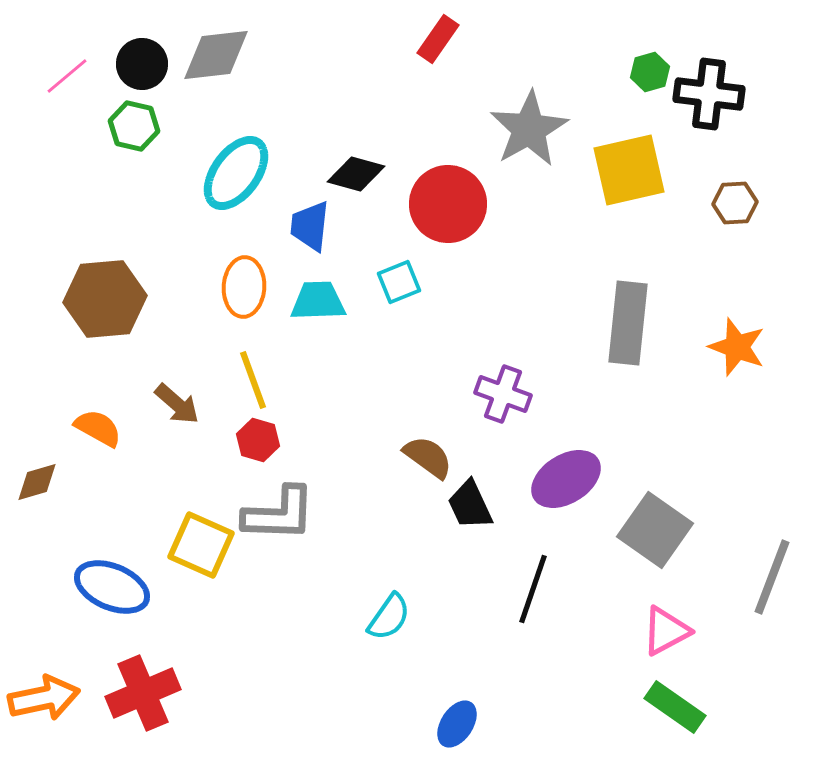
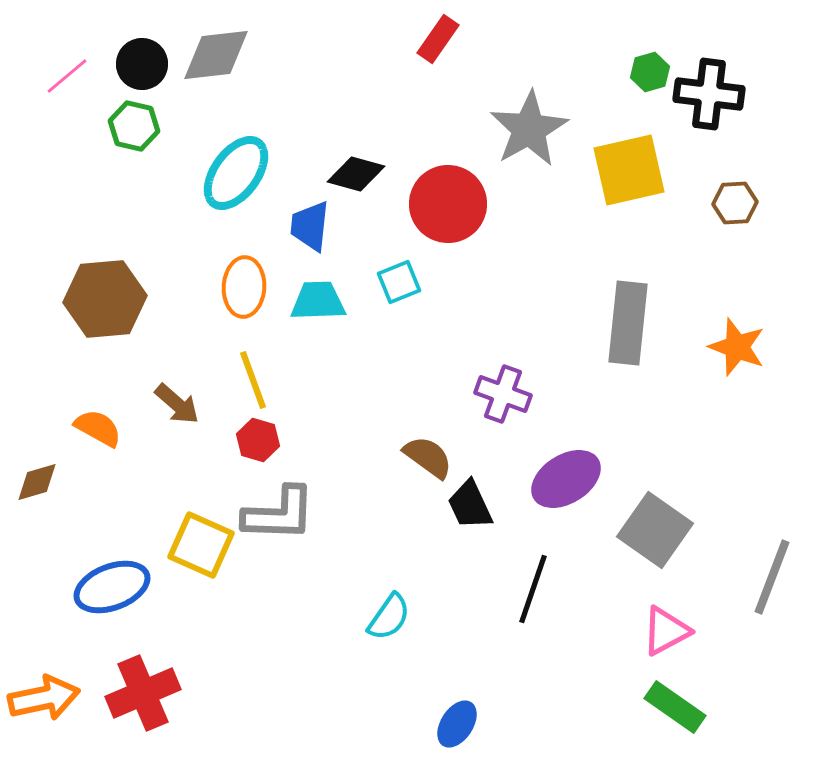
blue ellipse at (112, 587): rotated 44 degrees counterclockwise
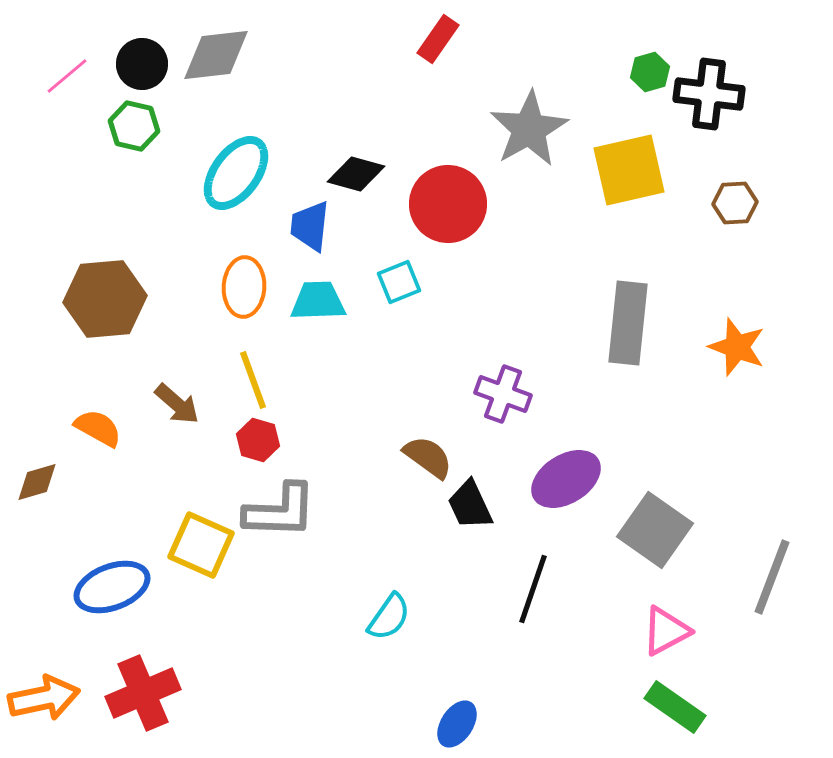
gray L-shape at (279, 514): moved 1 px right, 3 px up
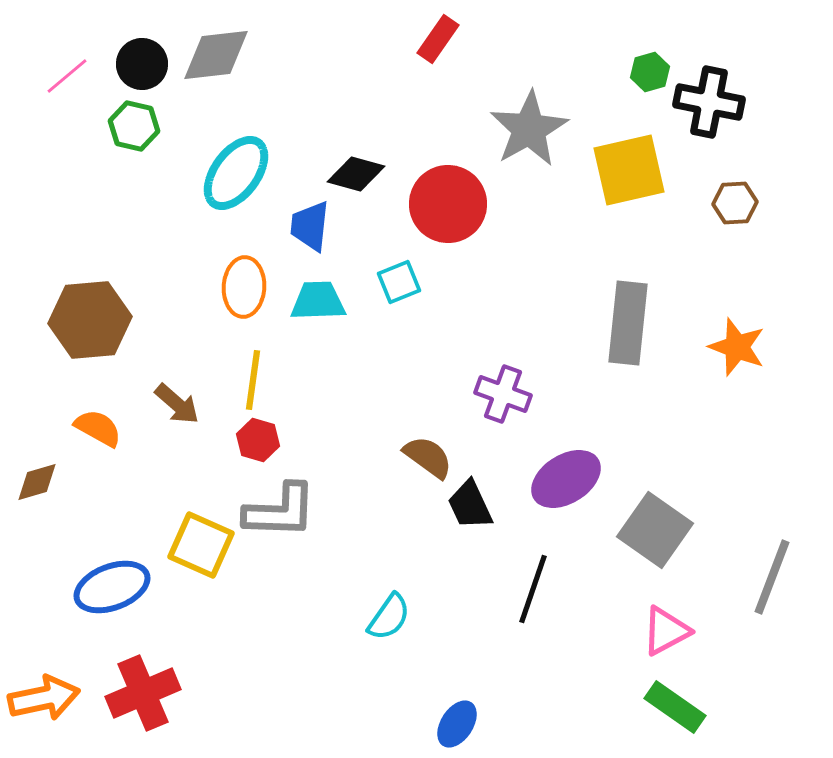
black cross at (709, 94): moved 8 px down; rotated 4 degrees clockwise
brown hexagon at (105, 299): moved 15 px left, 21 px down
yellow line at (253, 380): rotated 28 degrees clockwise
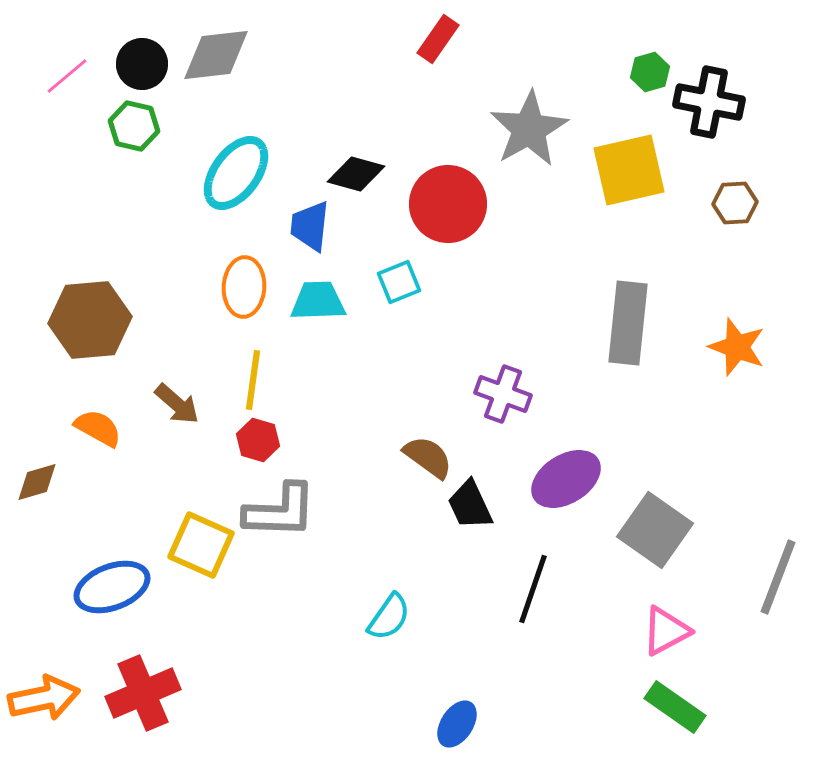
gray line at (772, 577): moved 6 px right
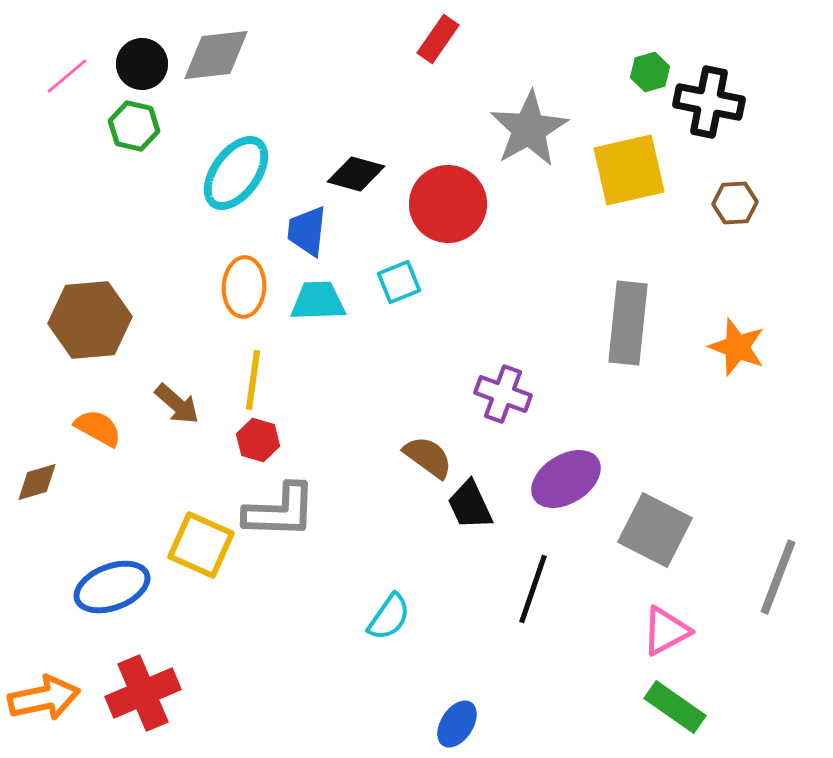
blue trapezoid at (310, 226): moved 3 px left, 5 px down
gray square at (655, 530): rotated 8 degrees counterclockwise
